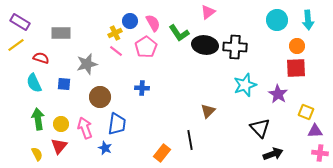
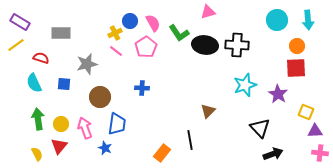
pink triangle: rotated 21 degrees clockwise
black cross: moved 2 px right, 2 px up
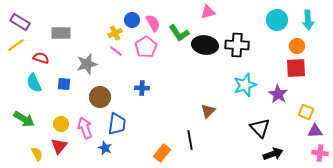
blue circle: moved 2 px right, 1 px up
green arrow: moved 14 px left; rotated 130 degrees clockwise
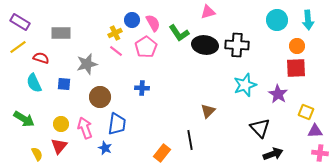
yellow line: moved 2 px right, 2 px down
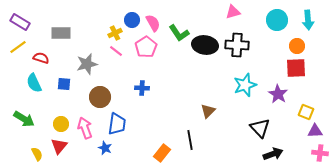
pink triangle: moved 25 px right
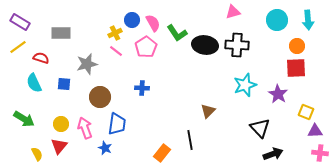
green L-shape: moved 2 px left
